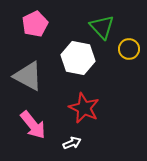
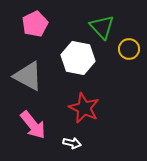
white arrow: rotated 36 degrees clockwise
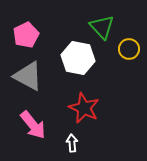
pink pentagon: moved 9 px left, 11 px down
white arrow: rotated 108 degrees counterclockwise
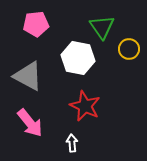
green triangle: rotated 8 degrees clockwise
pink pentagon: moved 10 px right, 11 px up; rotated 20 degrees clockwise
red star: moved 1 px right, 2 px up
pink arrow: moved 3 px left, 2 px up
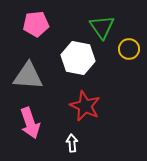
gray triangle: rotated 24 degrees counterclockwise
pink arrow: rotated 20 degrees clockwise
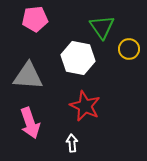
pink pentagon: moved 1 px left, 5 px up
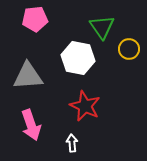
gray triangle: rotated 8 degrees counterclockwise
pink arrow: moved 1 px right, 2 px down
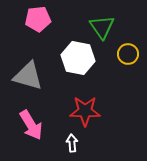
pink pentagon: moved 3 px right
yellow circle: moved 1 px left, 5 px down
gray triangle: rotated 20 degrees clockwise
red star: moved 5 px down; rotated 24 degrees counterclockwise
pink arrow: rotated 12 degrees counterclockwise
